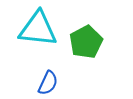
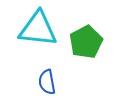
blue semicircle: moved 1 px left, 1 px up; rotated 145 degrees clockwise
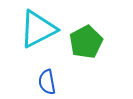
cyan triangle: rotated 33 degrees counterclockwise
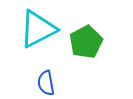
blue semicircle: moved 1 px left, 1 px down
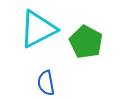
green pentagon: rotated 16 degrees counterclockwise
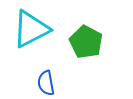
cyan triangle: moved 7 px left
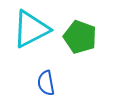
green pentagon: moved 6 px left, 5 px up; rotated 8 degrees counterclockwise
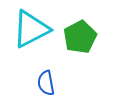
green pentagon: rotated 24 degrees clockwise
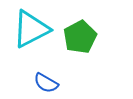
blue semicircle: rotated 50 degrees counterclockwise
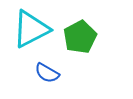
blue semicircle: moved 1 px right, 10 px up
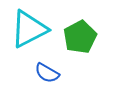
cyan triangle: moved 2 px left
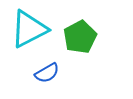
blue semicircle: rotated 60 degrees counterclockwise
